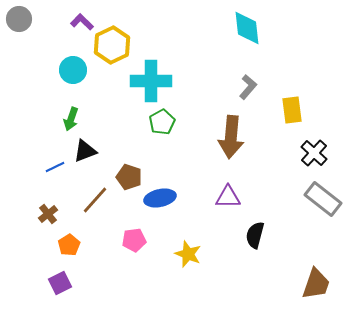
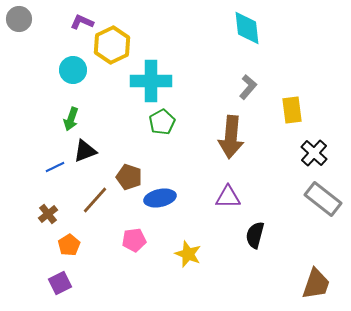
purple L-shape: rotated 20 degrees counterclockwise
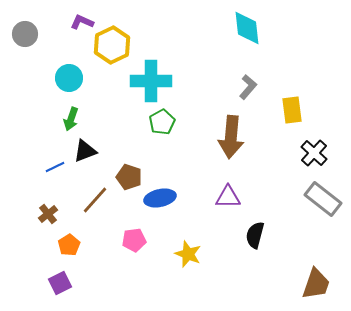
gray circle: moved 6 px right, 15 px down
cyan circle: moved 4 px left, 8 px down
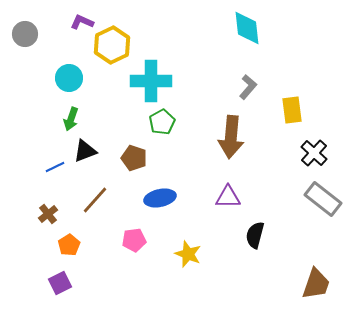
brown pentagon: moved 5 px right, 19 px up
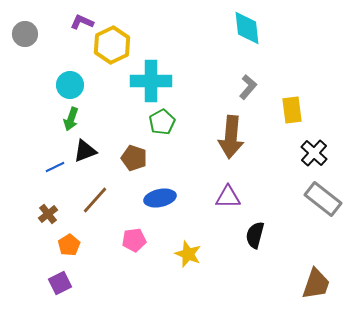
cyan circle: moved 1 px right, 7 px down
